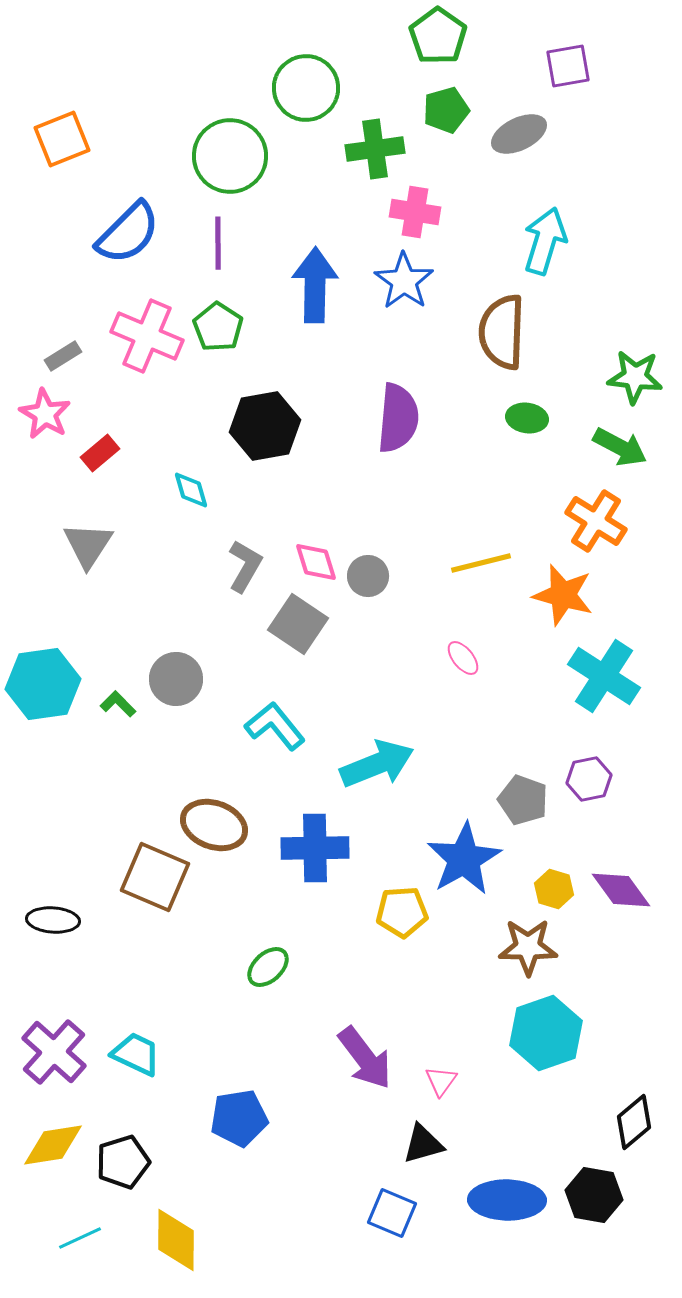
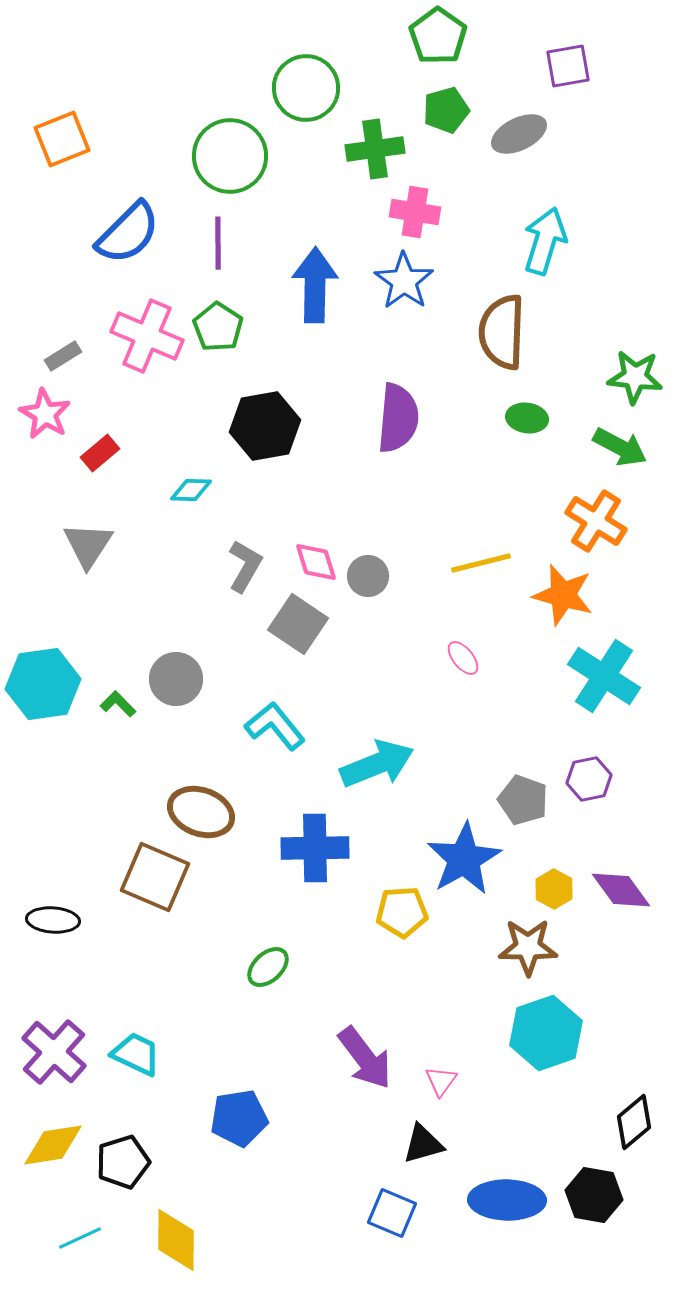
cyan diamond at (191, 490): rotated 72 degrees counterclockwise
brown ellipse at (214, 825): moved 13 px left, 13 px up
yellow hexagon at (554, 889): rotated 12 degrees clockwise
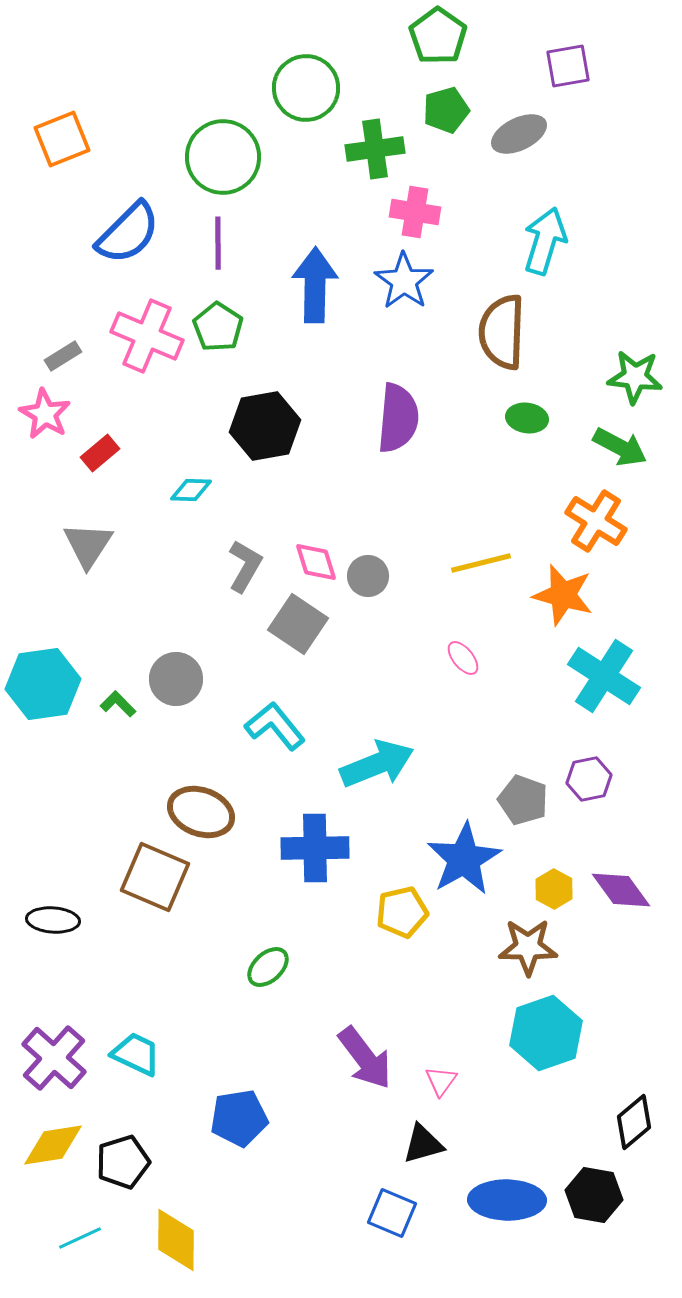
green circle at (230, 156): moved 7 px left, 1 px down
yellow pentagon at (402, 912): rotated 9 degrees counterclockwise
purple cross at (54, 1052): moved 6 px down
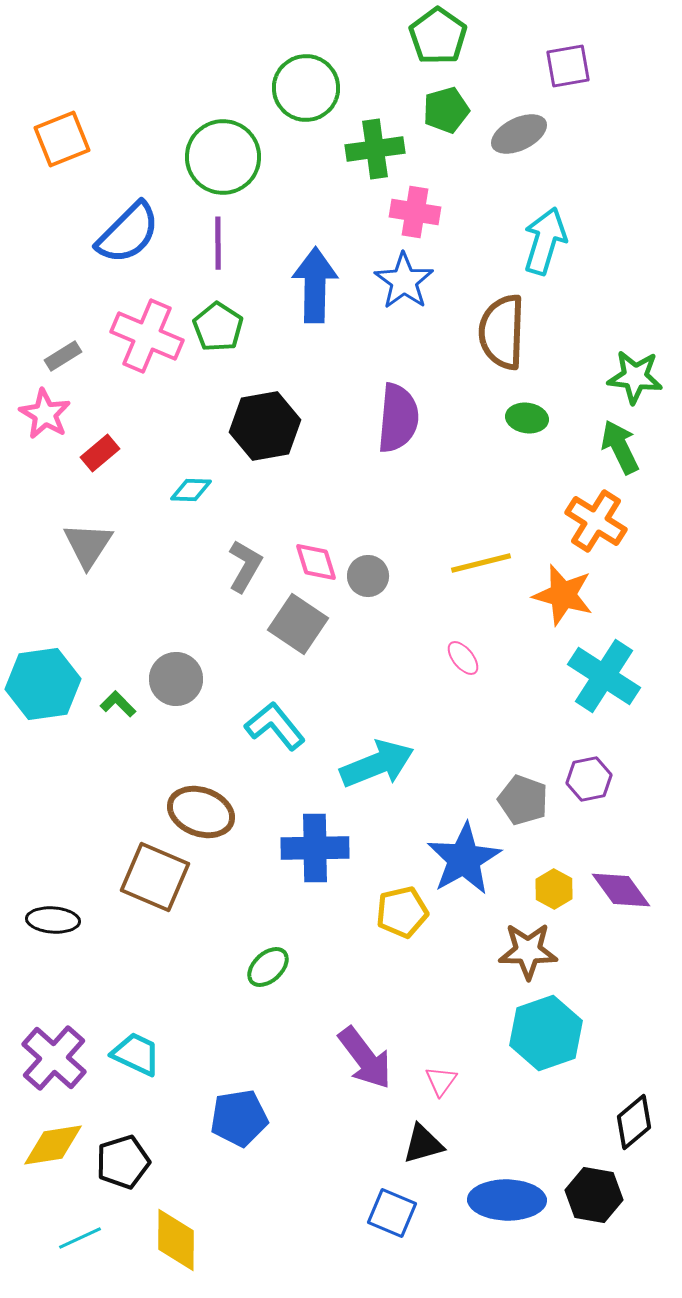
green arrow at (620, 447): rotated 144 degrees counterclockwise
brown star at (528, 947): moved 4 px down
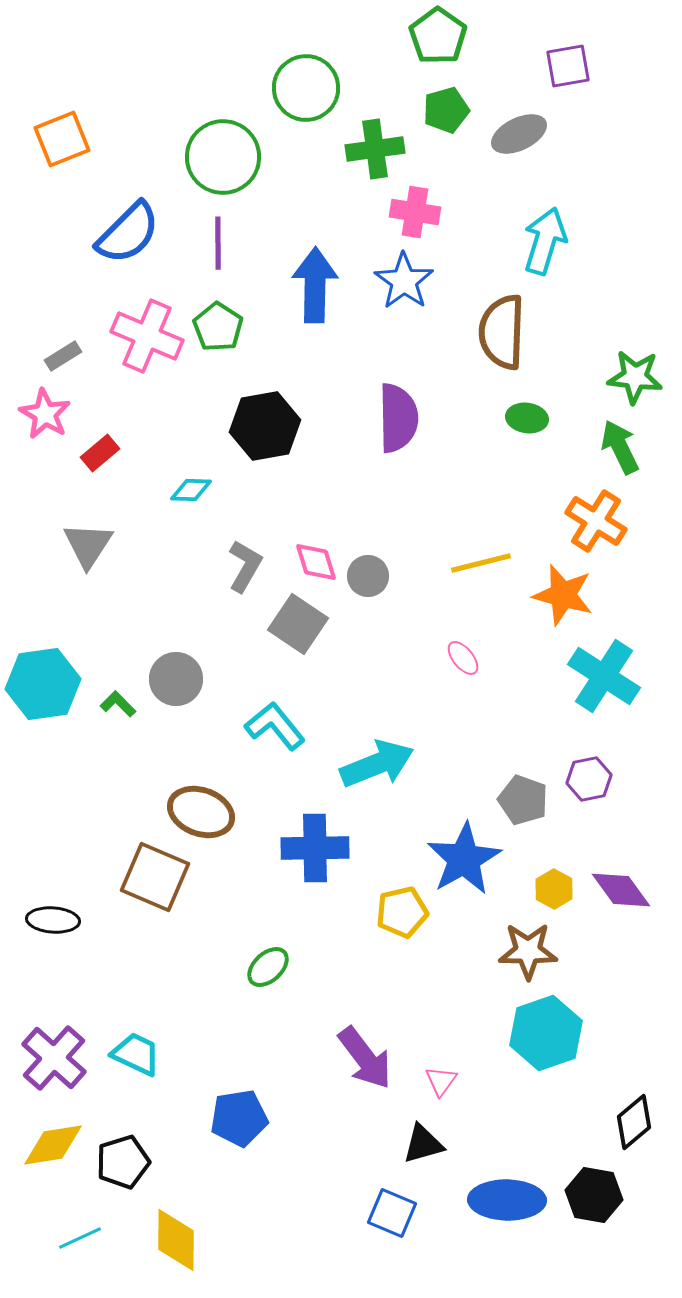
purple semicircle at (398, 418): rotated 6 degrees counterclockwise
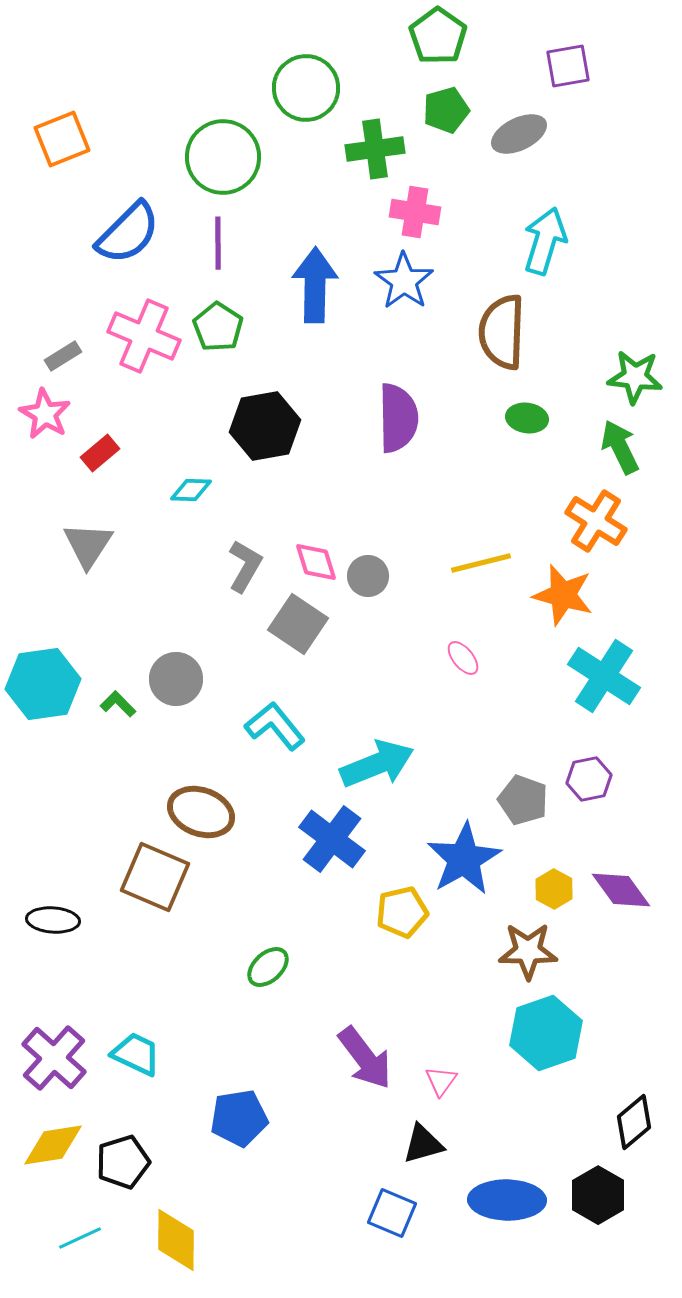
pink cross at (147, 336): moved 3 px left
blue cross at (315, 848): moved 17 px right, 9 px up; rotated 38 degrees clockwise
black hexagon at (594, 1195): moved 4 px right; rotated 20 degrees clockwise
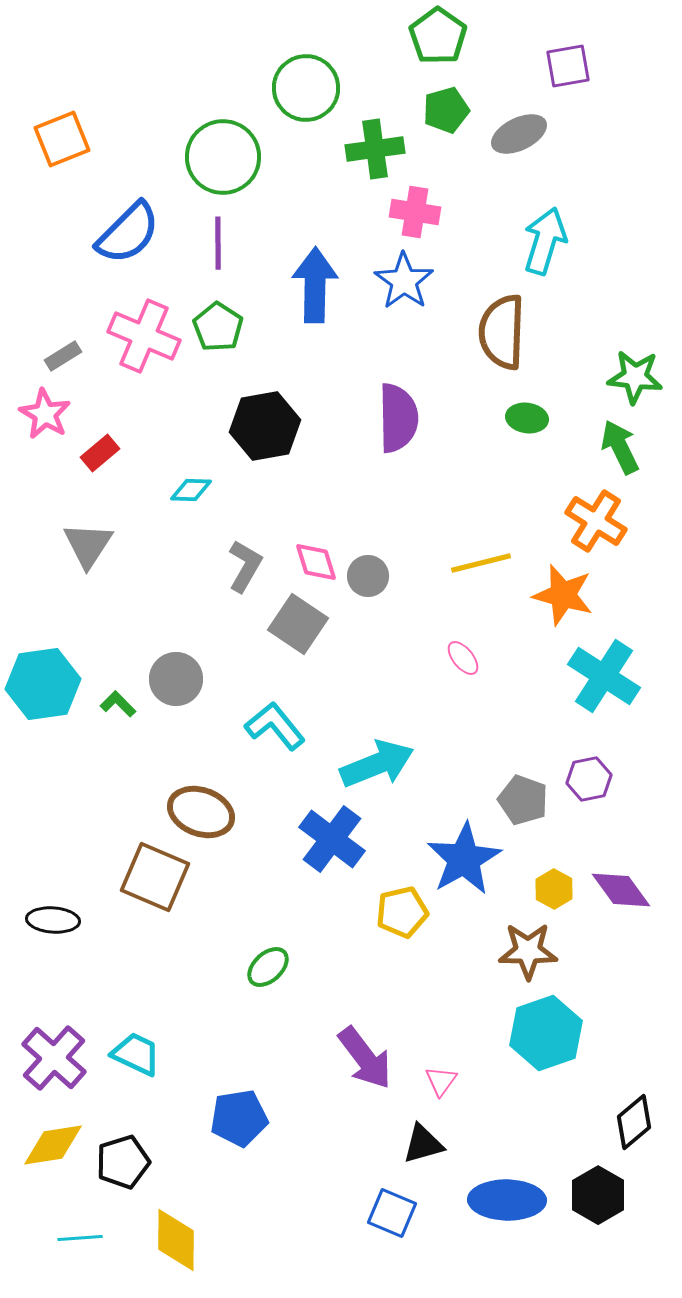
cyan line at (80, 1238): rotated 21 degrees clockwise
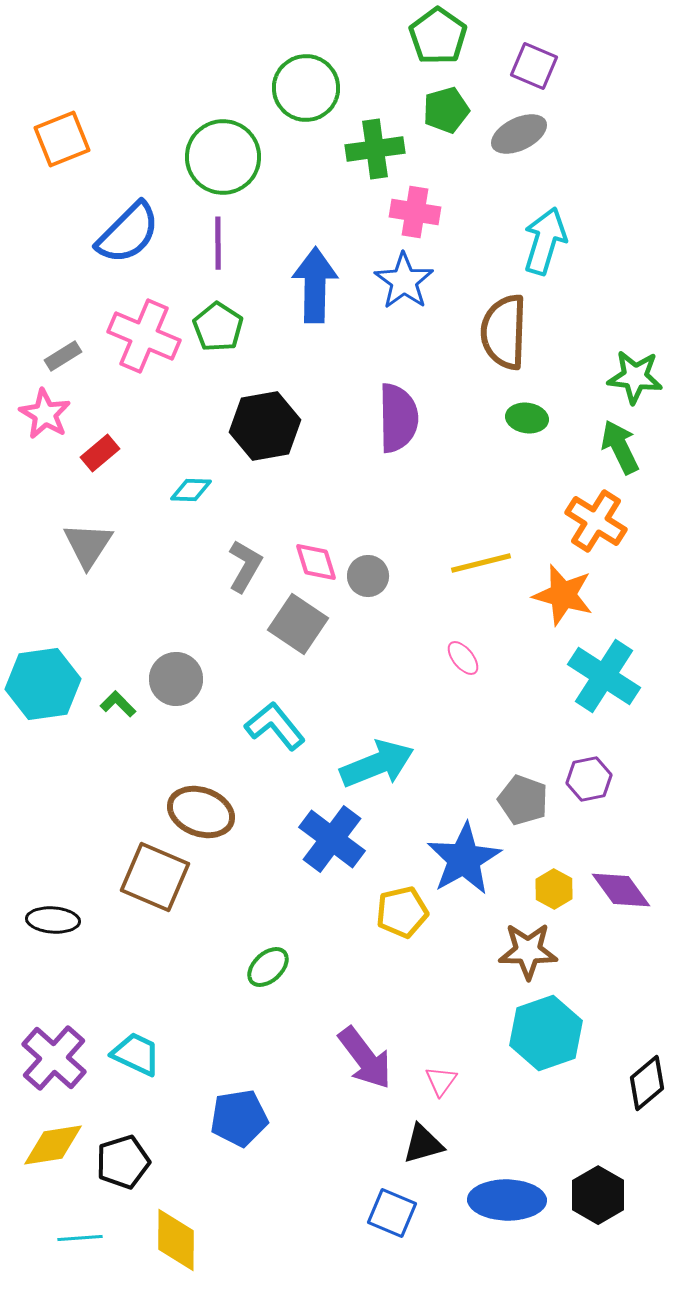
purple square at (568, 66): moved 34 px left; rotated 33 degrees clockwise
brown semicircle at (502, 332): moved 2 px right
black diamond at (634, 1122): moved 13 px right, 39 px up
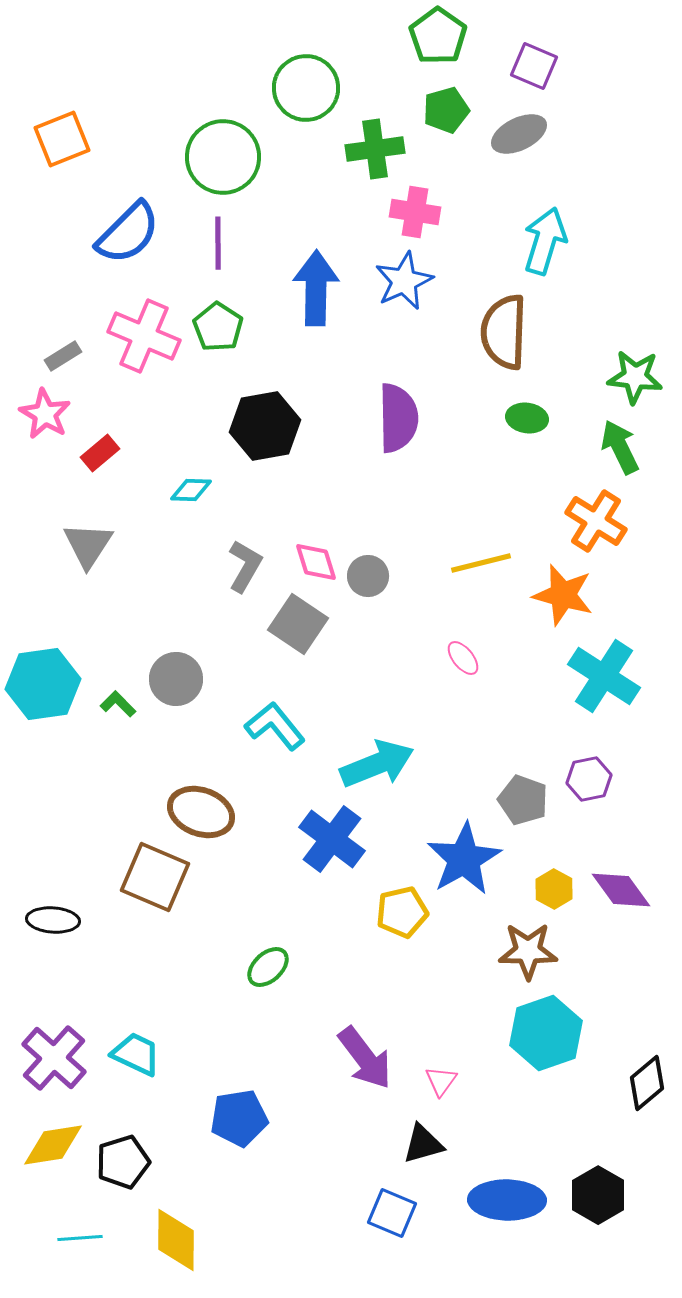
blue star at (404, 281): rotated 12 degrees clockwise
blue arrow at (315, 285): moved 1 px right, 3 px down
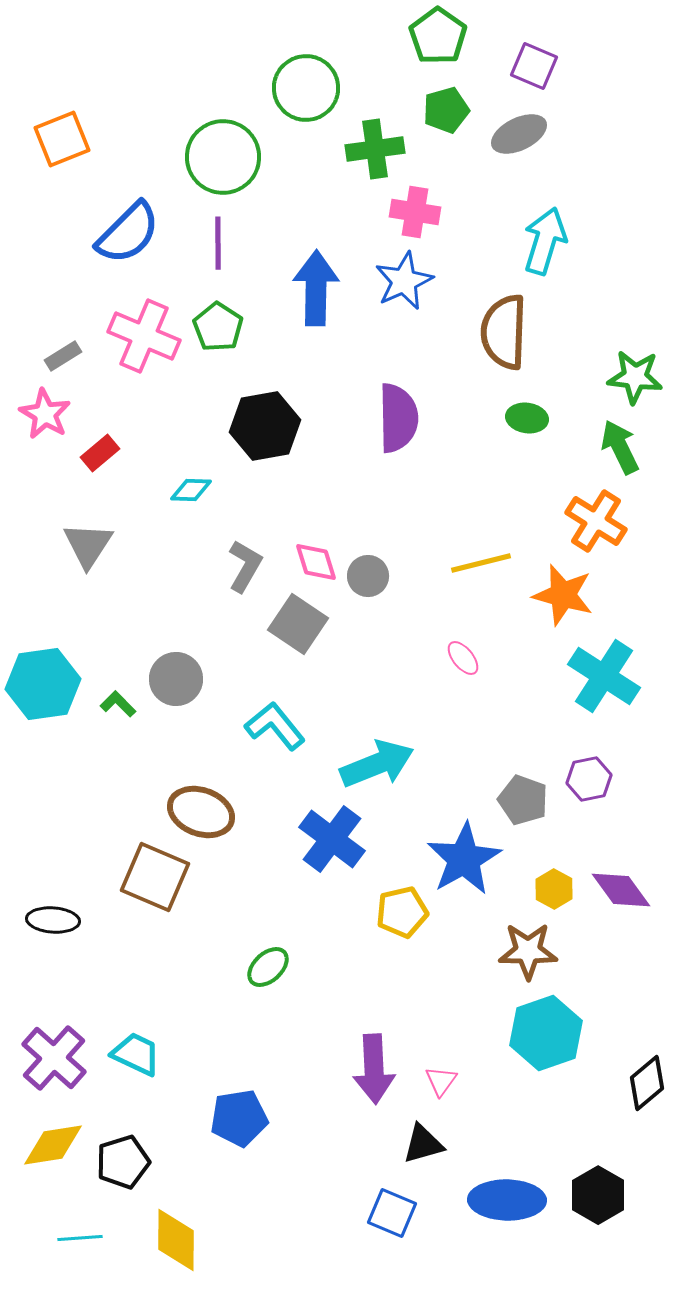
purple arrow at (365, 1058): moved 9 px right, 11 px down; rotated 34 degrees clockwise
